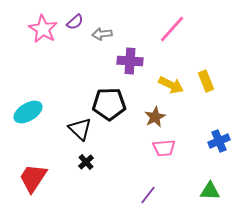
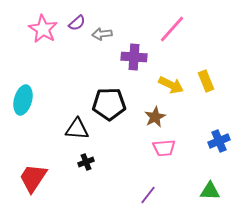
purple semicircle: moved 2 px right, 1 px down
purple cross: moved 4 px right, 4 px up
cyan ellipse: moved 5 px left, 12 px up; rotated 44 degrees counterclockwise
black triangle: moved 3 px left; rotated 40 degrees counterclockwise
black cross: rotated 21 degrees clockwise
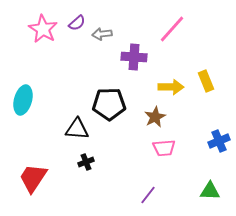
yellow arrow: moved 2 px down; rotated 25 degrees counterclockwise
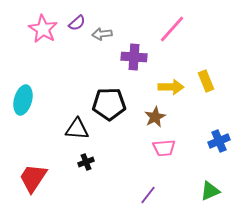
green triangle: rotated 25 degrees counterclockwise
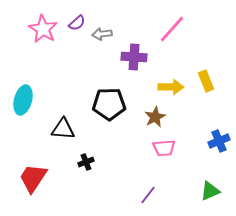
black triangle: moved 14 px left
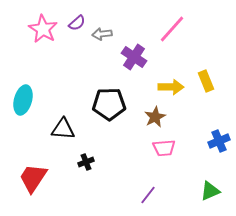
purple cross: rotated 30 degrees clockwise
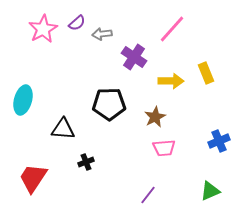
pink star: rotated 12 degrees clockwise
yellow rectangle: moved 8 px up
yellow arrow: moved 6 px up
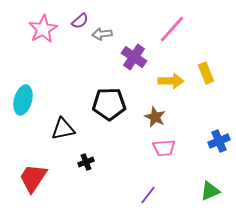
purple semicircle: moved 3 px right, 2 px up
brown star: rotated 20 degrees counterclockwise
black triangle: rotated 15 degrees counterclockwise
